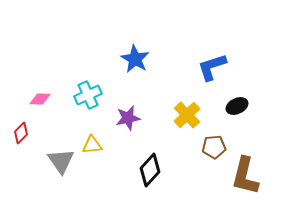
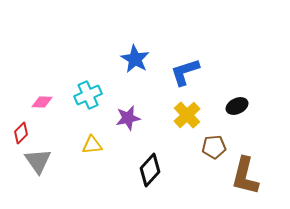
blue L-shape: moved 27 px left, 5 px down
pink diamond: moved 2 px right, 3 px down
gray triangle: moved 23 px left
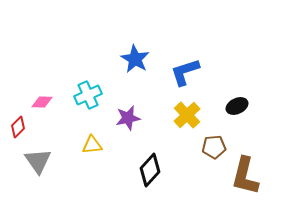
red diamond: moved 3 px left, 6 px up
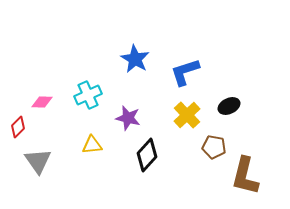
black ellipse: moved 8 px left
purple star: rotated 25 degrees clockwise
brown pentagon: rotated 15 degrees clockwise
black diamond: moved 3 px left, 15 px up
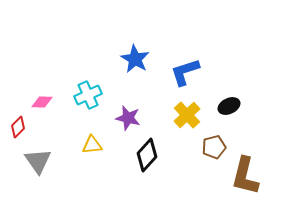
brown pentagon: rotated 25 degrees counterclockwise
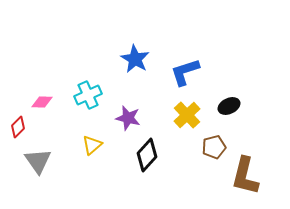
yellow triangle: rotated 35 degrees counterclockwise
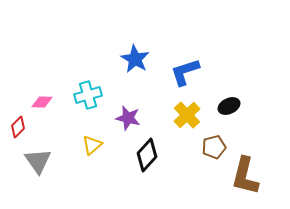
cyan cross: rotated 8 degrees clockwise
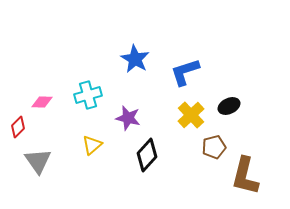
yellow cross: moved 4 px right
